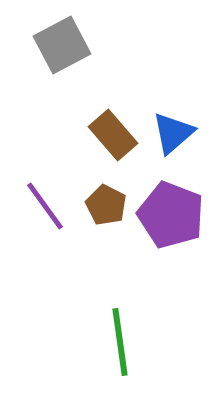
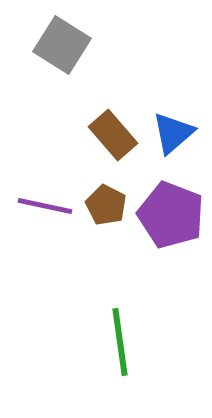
gray square: rotated 30 degrees counterclockwise
purple line: rotated 42 degrees counterclockwise
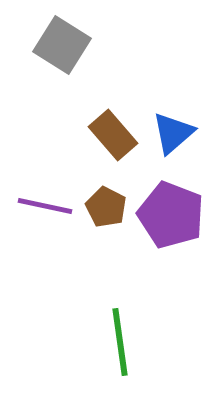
brown pentagon: moved 2 px down
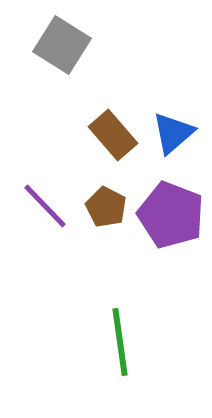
purple line: rotated 34 degrees clockwise
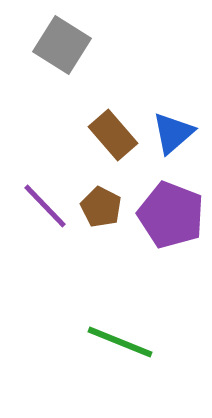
brown pentagon: moved 5 px left
green line: rotated 60 degrees counterclockwise
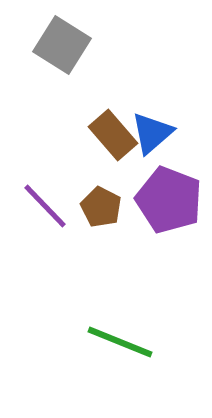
blue triangle: moved 21 px left
purple pentagon: moved 2 px left, 15 px up
